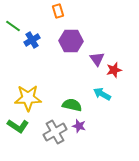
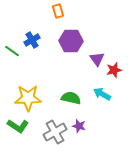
green line: moved 1 px left, 25 px down
green semicircle: moved 1 px left, 7 px up
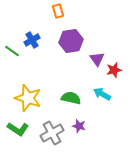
purple hexagon: rotated 10 degrees counterclockwise
yellow star: rotated 20 degrees clockwise
green L-shape: moved 3 px down
gray cross: moved 3 px left, 1 px down
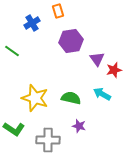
blue cross: moved 17 px up
yellow star: moved 7 px right
green L-shape: moved 4 px left
gray cross: moved 4 px left, 7 px down; rotated 30 degrees clockwise
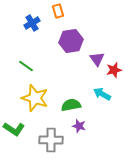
green line: moved 14 px right, 15 px down
green semicircle: moved 7 px down; rotated 24 degrees counterclockwise
gray cross: moved 3 px right
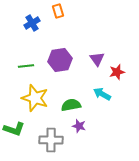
purple hexagon: moved 11 px left, 19 px down
green line: rotated 42 degrees counterclockwise
red star: moved 3 px right, 2 px down
green L-shape: rotated 15 degrees counterclockwise
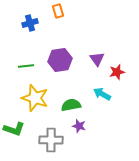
blue cross: moved 2 px left; rotated 14 degrees clockwise
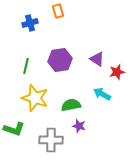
purple triangle: rotated 21 degrees counterclockwise
green line: rotated 70 degrees counterclockwise
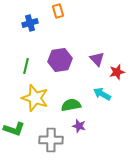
purple triangle: rotated 14 degrees clockwise
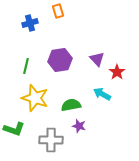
red star: rotated 21 degrees counterclockwise
